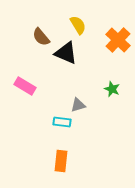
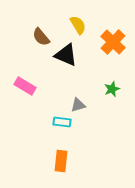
orange cross: moved 5 px left, 2 px down
black triangle: moved 2 px down
green star: rotated 28 degrees clockwise
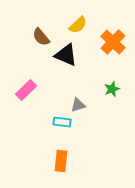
yellow semicircle: rotated 78 degrees clockwise
pink rectangle: moved 1 px right, 4 px down; rotated 75 degrees counterclockwise
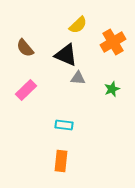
brown semicircle: moved 16 px left, 11 px down
orange cross: rotated 15 degrees clockwise
gray triangle: moved 27 px up; rotated 21 degrees clockwise
cyan rectangle: moved 2 px right, 3 px down
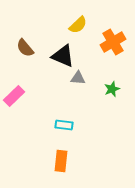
black triangle: moved 3 px left, 1 px down
pink rectangle: moved 12 px left, 6 px down
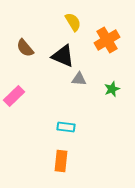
yellow semicircle: moved 5 px left, 3 px up; rotated 78 degrees counterclockwise
orange cross: moved 6 px left, 2 px up
gray triangle: moved 1 px right, 1 px down
cyan rectangle: moved 2 px right, 2 px down
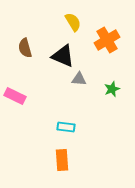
brown semicircle: rotated 24 degrees clockwise
pink rectangle: moved 1 px right; rotated 70 degrees clockwise
orange rectangle: moved 1 px right, 1 px up; rotated 10 degrees counterclockwise
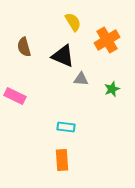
brown semicircle: moved 1 px left, 1 px up
gray triangle: moved 2 px right
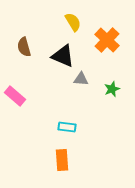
orange cross: rotated 15 degrees counterclockwise
pink rectangle: rotated 15 degrees clockwise
cyan rectangle: moved 1 px right
